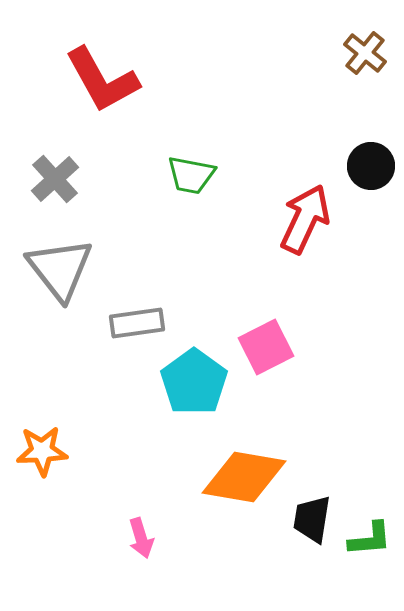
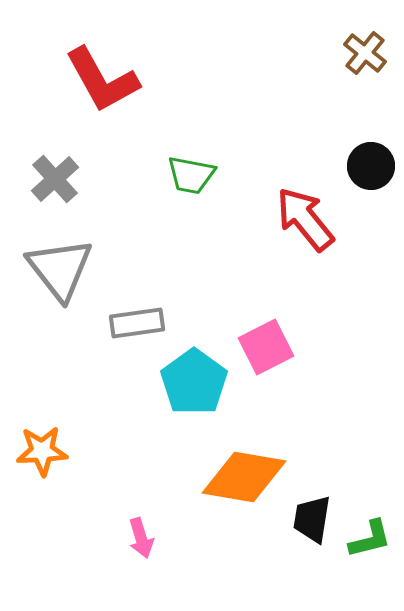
red arrow: rotated 64 degrees counterclockwise
green L-shape: rotated 9 degrees counterclockwise
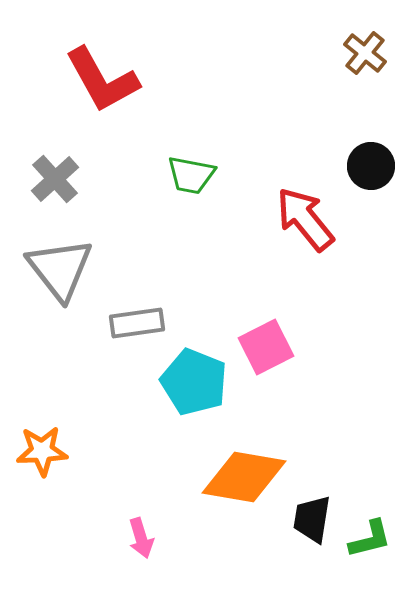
cyan pentagon: rotated 14 degrees counterclockwise
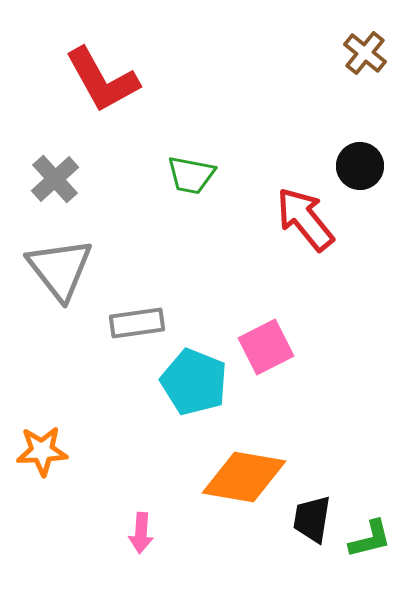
black circle: moved 11 px left
pink arrow: moved 5 px up; rotated 21 degrees clockwise
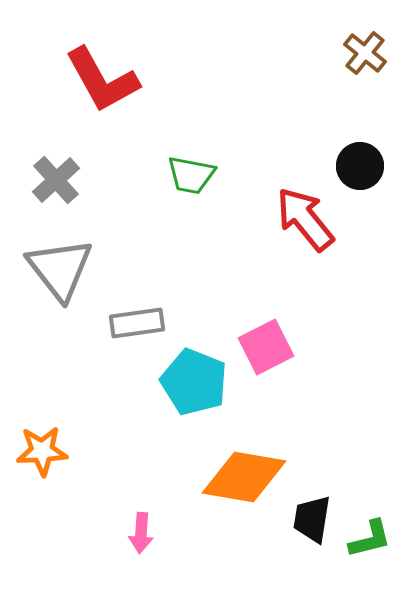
gray cross: moved 1 px right, 1 px down
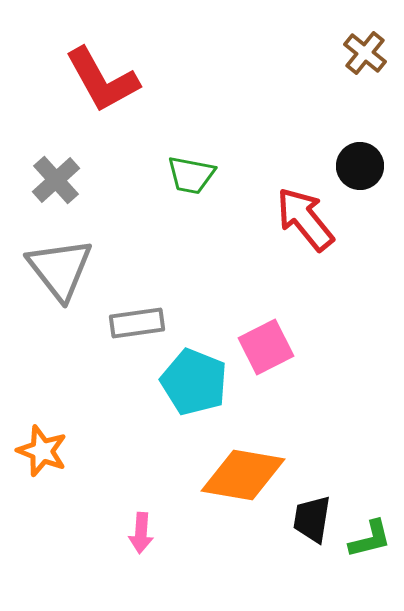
orange star: rotated 24 degrees clockwise
orange diamond: moved 1 px left, 2 px up
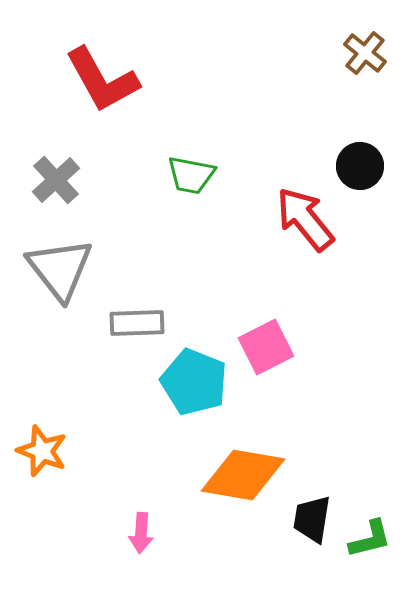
gray rectangle: rotated 6 degrees clockwise
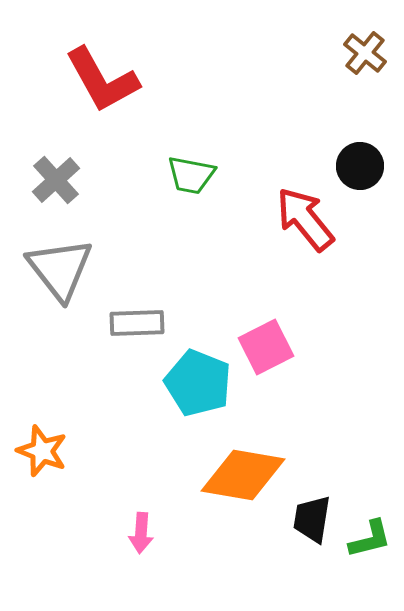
cyan pentagon: moved 4 px right, 1 px down
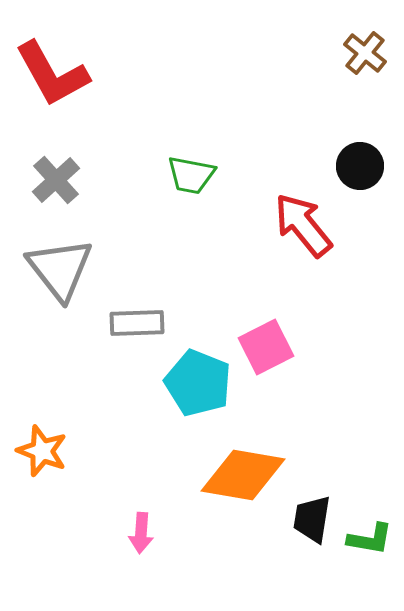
red L-shape: moved 50 px left, 6 px up
red arrow: moved 2 px left, 6 px down
green L-shape: rotated 24 degrees clockwise
